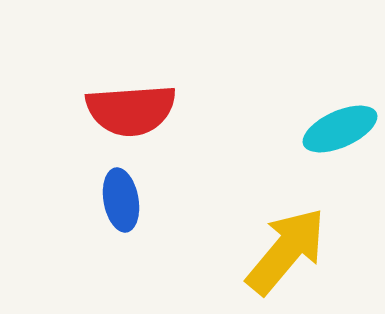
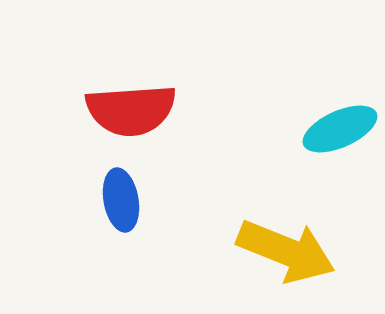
yellow arrow: rotated 72 degrees clockwise
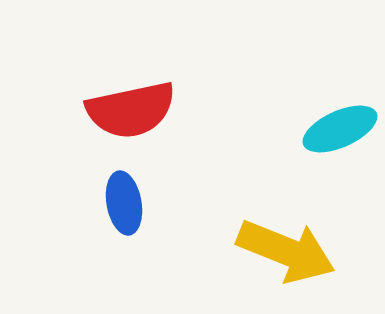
red semicircle: rotated 8 degrees counterclockwise
blue ellipse: moved 3 px right, 3 px down
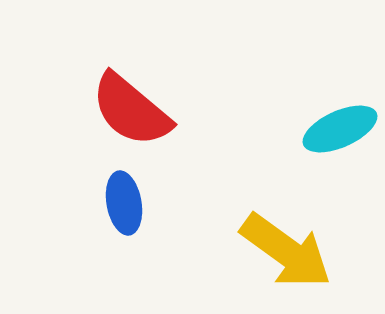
red semicircle: rotated 52 degrees clockwise
yellow arrow: rotated 14 degrees clockwise
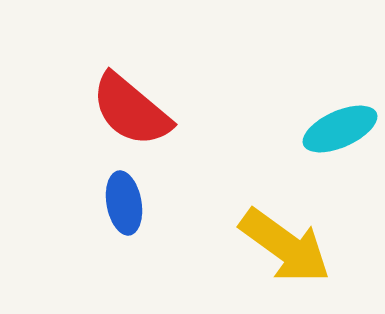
yellow arrow: moved 1 px left, 5 px up
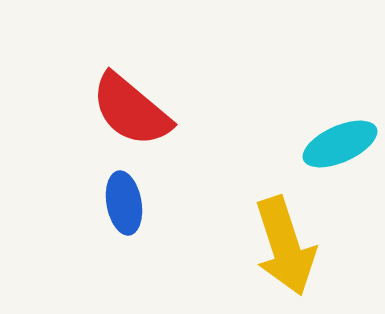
cyan ellipse: moved 15 px down
yellow arrow: rotated 36 degrees clockwise
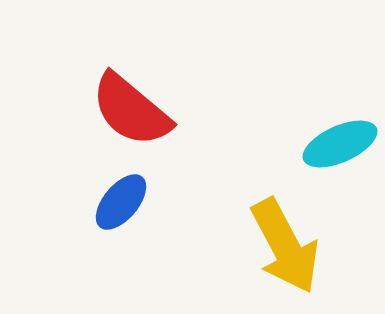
blue ellipse: moved 3 px left, 1 px up; rotated 50 degrees clockwise
yellow arrow: rotated 10 degrees counterclockwise
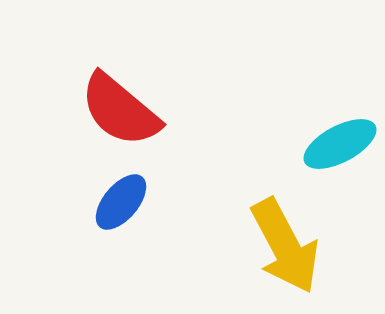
red semicircle: moved 11 px left
cyan ellipse: rotated 4 degrees counterclockwise
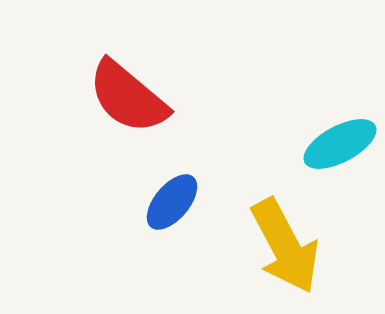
red semicircle: moved 8 px right, 13 px up
blue ellipse: moved 51 px right
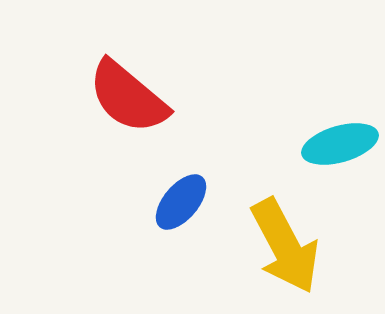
cyan ellipse: rotated 12 degrees clockwise
blue ellipse: moved 9 px right
